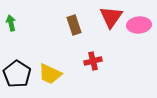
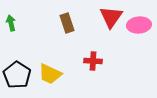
brown rectangle: moved 7 px left, 2 px up
red cross: rotated 18 degrees clockwise
black pentagon: moved 1 px down
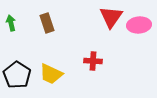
brown rectangle: moved 20 px left
yellow trapezoid: moved 1 px right
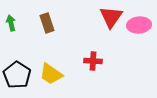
yellow trapezoid: rotated 10 degrees clockwise
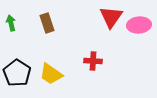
black pentagon: moved 2 px up
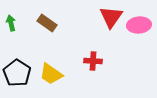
brown rectangle: rotated 36 degrees counterclockwise
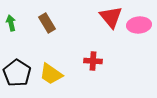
red triangle: rotated 15 degrees counterclockwise
brown rectangle: rotated 24 degrees clockwise
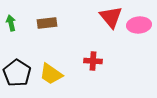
brown rectangle: rotated 66 degrees counterclockwise
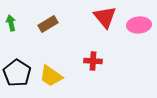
red triangle: moved 6 px left
brown rectangle: moved 1 px right, 1 px down; rotated 24 degrees counterclockwise
yellow trapezoid: moved 2 px down
